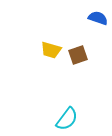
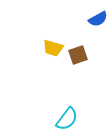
blue semicircle: moved 1 px down; rotated 132 degrees clockwise
yellow trapezoid: moved 2 px right, 2 px up
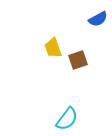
yellow trapezoid: rotated 55 degrees clockwise
brown square: moved 5 px down
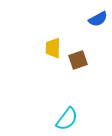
yellow trapezoid: rotated 20 degrees clockwise
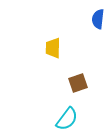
blue semicircle: rotated 126 degrees clockwise
brown square: moved 23 px down
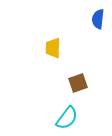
cyan semicircle: moved 1 px up
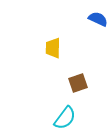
blue semicircle: rotated 108 degrees clockwise
cyan semicircle: moved 2 px left
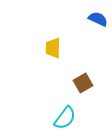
brown square: moved 5 px right; rotated 12 degrees counterclockwise
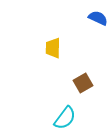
blue semicircle: moved 1 px up
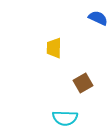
yellow trapezoid: moved 1 px right
cyan semicircle: rotated 55 degrees clockwise
